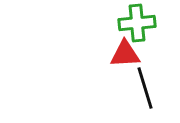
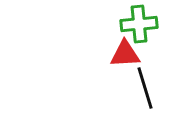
green cross: moved 2 px right, 1 px down
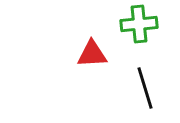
red triangle: moved 33 px left
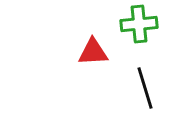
red triangle: moved 1 px right, 2 px up
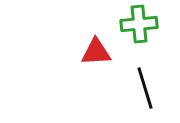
red triangle: moved 3 px right
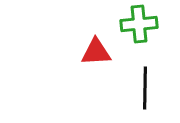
black line: rotated 18 degrees clockwise
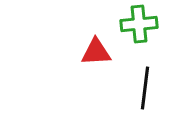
black line: rotated 6 degrees clockwise
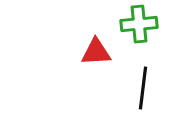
black line: moved 2 px left
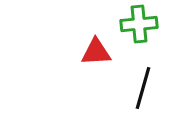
black line: rotated 9 degrees clockwise
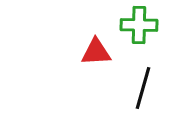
green cross: moved 1 px down; rotated 6 degrees clockwise
